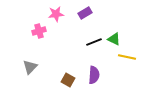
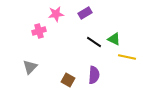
black line: rotated 56 degrees clockwise
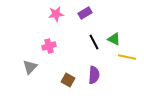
pink cross: moved 10 px right, 15 px down
black line: rotated 28 degrees clockwise
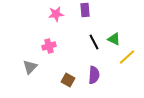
purple rectangle: moved 3 px up; rotated 64 degrees counterclockwise
yellow line: rotated 54 degrees counterclockwise
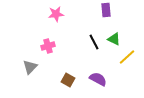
purple rectangle: moved 21 px right
pink cross: moved 1 px left
purple semicircle: moved 4 px right, 4 px down; rotated 66 degrees counterclockwise
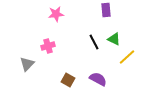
gray triangle: moved 3 px left, 3 px up
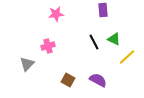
purple rectangle: moved 3 px left
purple semicircle: moved 1 px down
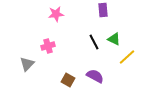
purple semicircle: moved 3 px left, 4 px up
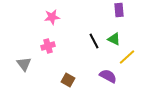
purple rectangle: moved 16 px right
pink star: moved 4 px left, 3 px down
black line: moved 1 px up
gray triangle: moved 3 px left; rotated 21 degrees counterclockwise
purple semicircle: moved 13 px right
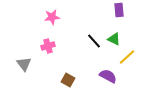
black line: rotated 14 degrees counterclockwise
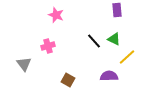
purple rectangle: moved 2 px left
pink star: moved 4 px right, 2 px up; rotated 28 degrees clockwise
purple semicircle: moved 1 px right; rotated 30 degrees counterclockwise
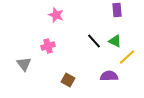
green triangle: moved 1 px right, 2 px down
